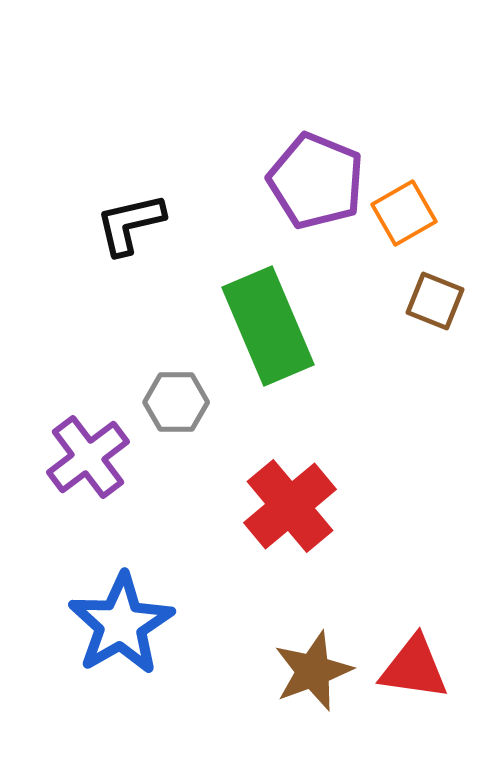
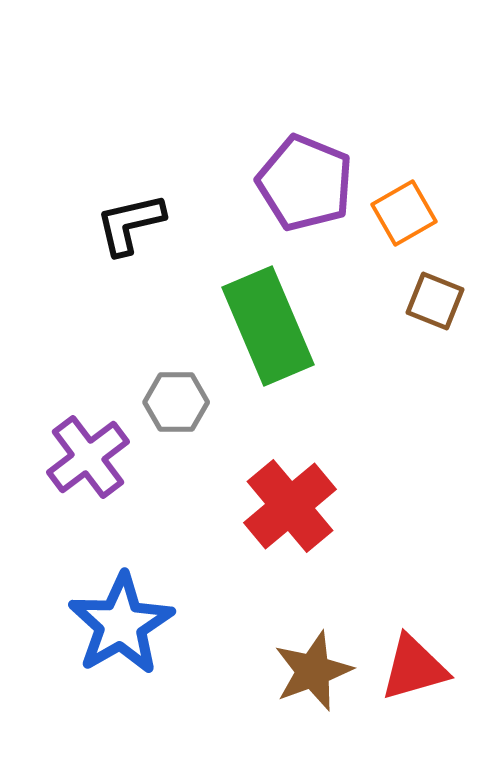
purple pentagon: moved 11 px left, 2 px down
red triangle: rotated 24 degrees counterclockwise
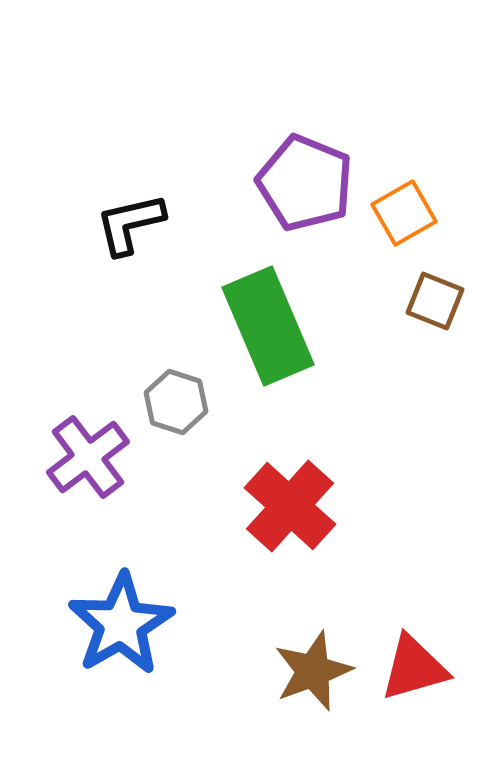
gray hexagon: rotated 18 degrees clockwise
red cross: rotated 8 degrees counterclockwise
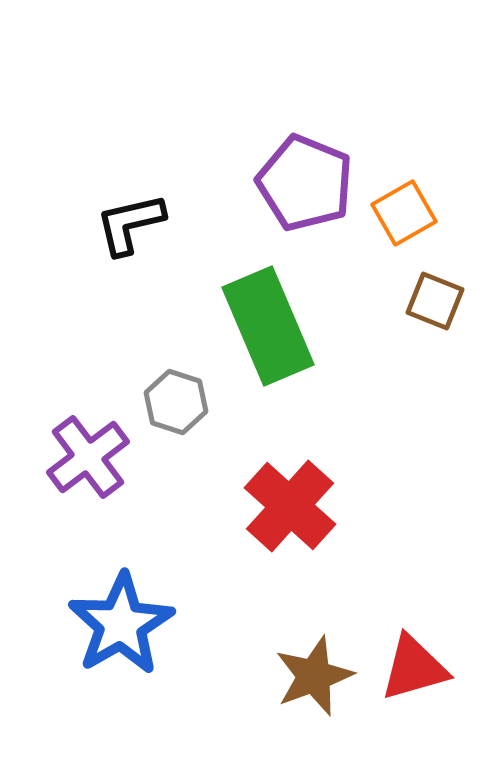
brown star: moved 1 px right, 5 px down
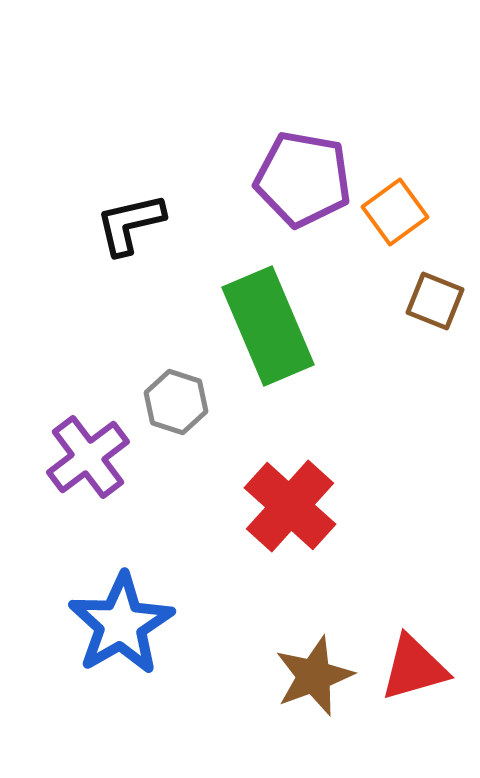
purple pentagon: moved 2 px left, 4 px up; rotated 12 degrees counterclockwise
orange square: moved 9 px left, 1 px up; rotated 6 degrees counterclockwise
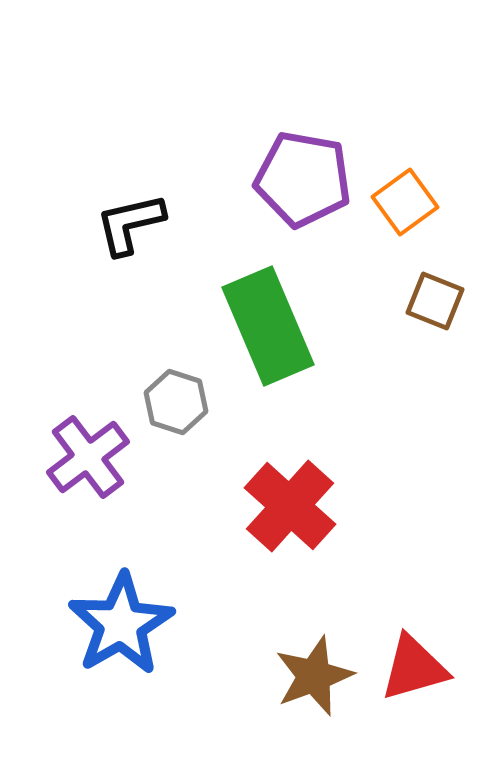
orange square: moved 10 px right, 10 px up
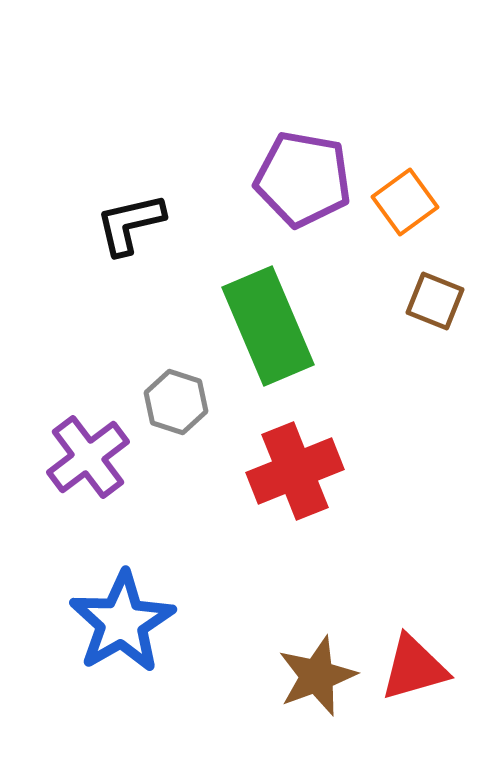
red cross: moved 5 px right, 35 px up; rotated 26 degrees clockwise
blue star: moved 1 px right, 2 px up
brown star: moved 3 px right
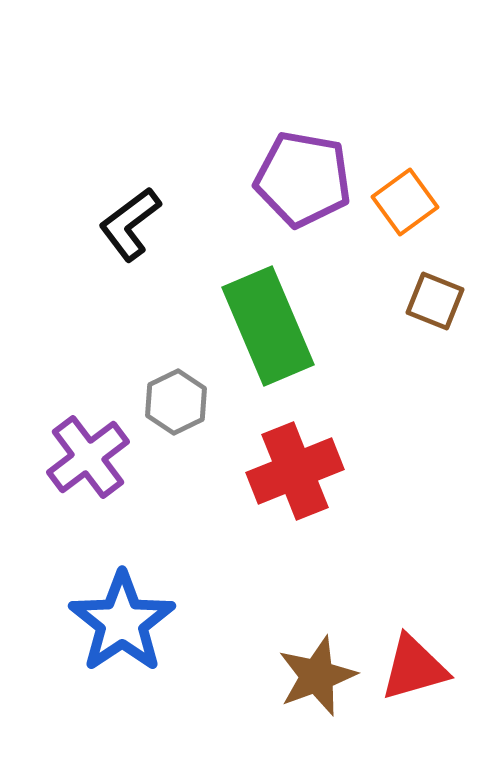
black L-shape: rotated 24 degrees counterclockwise
gray hexagon: rotated 16 degrees clockwise
blue star: rotated 4 degrees counterclockwise
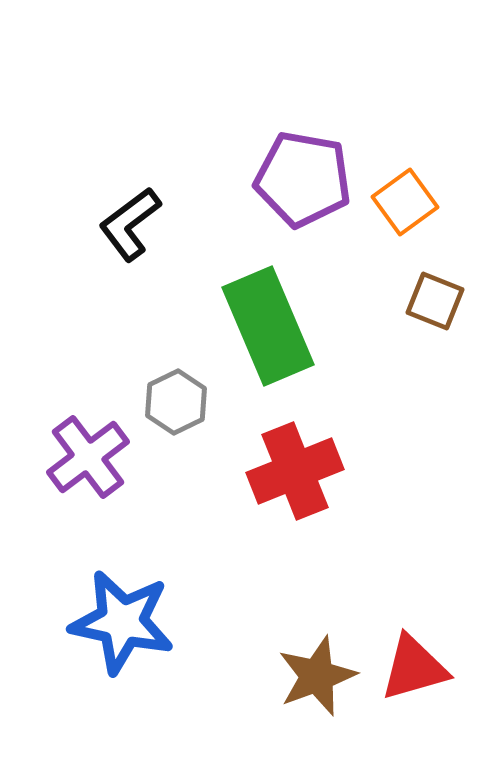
blue star: rotated 26 degrees counterclockwise
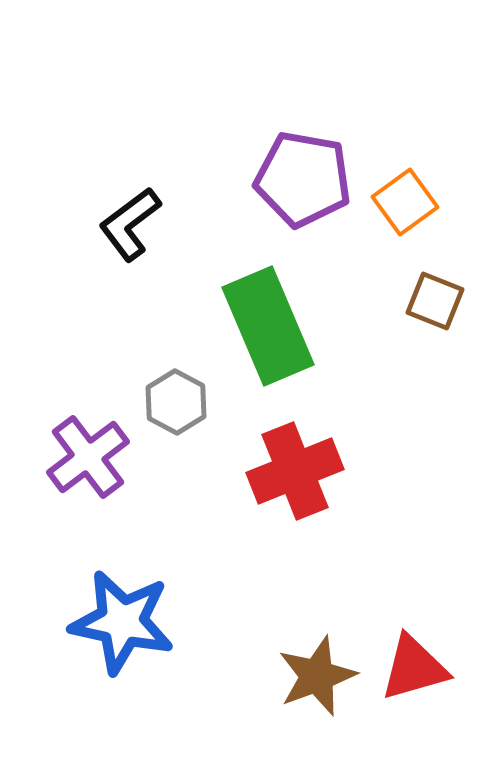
gray hexagon: rotated 6 degrees counterclockwise
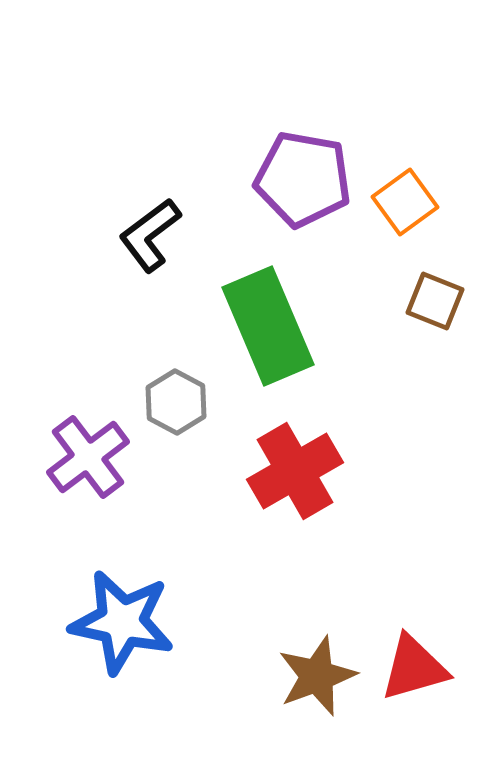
black L-shape: moved 20 px right, 11 px down
red cross: rotated 8 degrees counterclockwise
